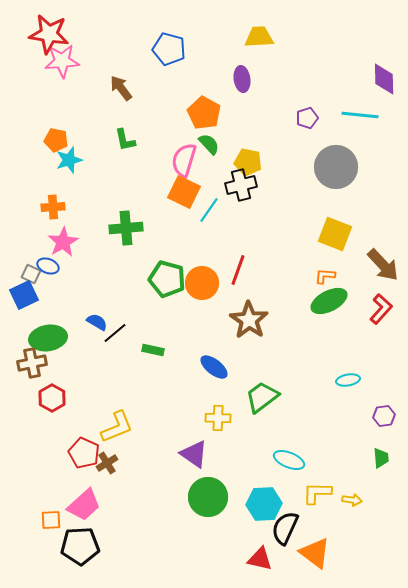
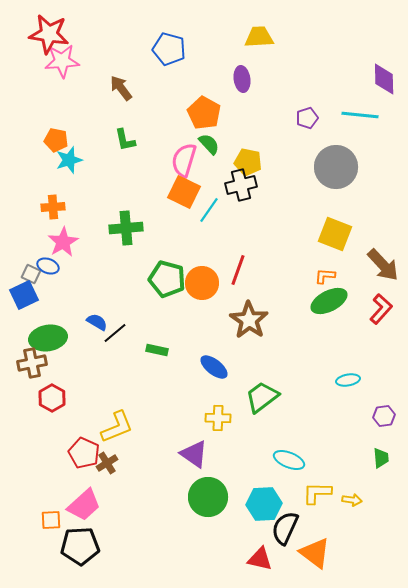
green rectangle at (153, 350): moved 4 px right
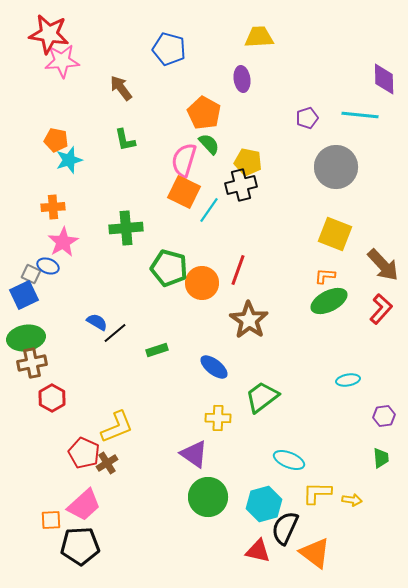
green pentagon at (167, 279): moved 2 px right, 11 px up
green ellipse at (48, 338): moved 22 px left
green rectangle at (157, 350): rotated 30 degrees counterclockwise
cyan hexagon at (264, 504): rotated 12 degrees counterclockwise
red triangle at (260, 559): moved 2 px left, 8 px up
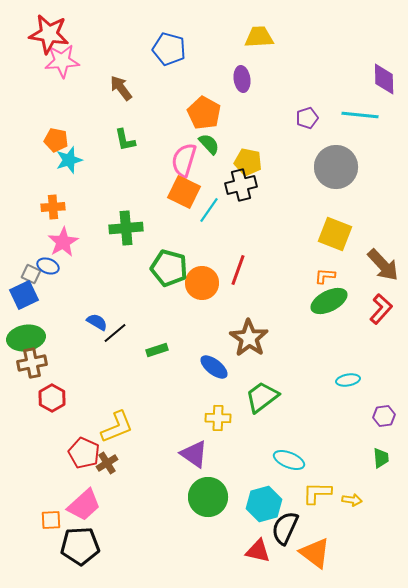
brown star at (249, 320): moved 18 px down
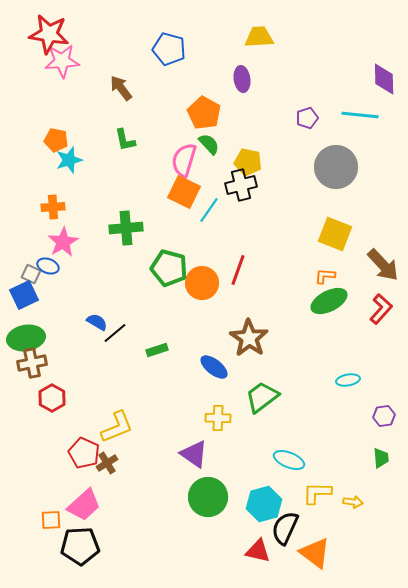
yellow arrow at (352, 500): moved 1 px right, 2 px down
